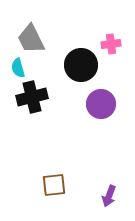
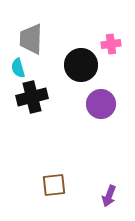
gray trapezoid: rotated 28 degrees clockwise
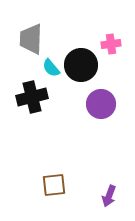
cyan semicircle: moved 33 px right; rotated 24 degrees counterclockwise
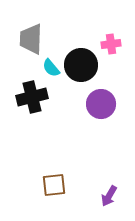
purple arrow: rotated 10 degrees clockwise
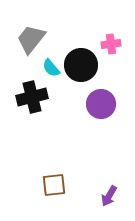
gray trapezoid: rotated 36 degrees clockwise
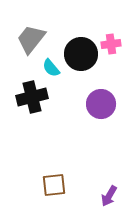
black circle: moved 11 px up
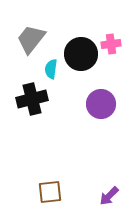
cyan semicircle: moved 1 px down; rotated 48 degrees clockwise
black cross: moved 2 px down
brown square: moved 4 px left, 7 px down
purple arrow: rotated 15 degrees clockwise
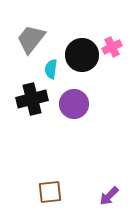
pink cross: moved 1 px right, 3 px down; rotated 18 degrees counterclockwise
black circle: moved 1 px right, 1 px down
purple circle: moved 27 px left
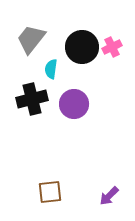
black circle: moved 8 px up
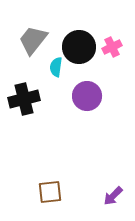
gray trapezoid: moved 2 px right, 1 px down
black circle: moved 3 px left
cyan semicircle: moved 5 px right, 2 px up
black cross: moved 8 px left
purple circle: moved 13 px right, 8 px up
purple arrow: moved 4 px right
